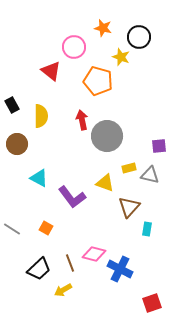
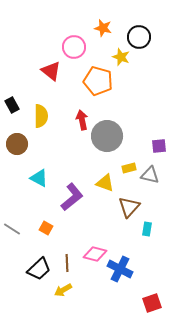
purple L-shape: rotated 92 degrees counterclockwise
pink diamond: moved 1 px right
brown line: moved 3 px left; rotated 18 degrees clockwise
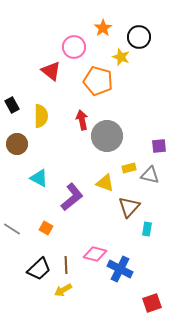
orange star: rotated 24 degrees clockwise
brown line: moved 1 px left, 2 px down
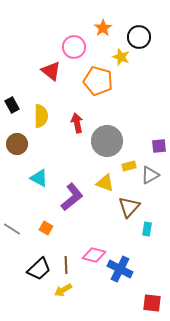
red arrow: moved 5 px left, 3 px down
gray circle: moved 5 px down
yellow rectangle: moved 2 px up
gray triangle: rotated 42 degrees counterclockwise
pink diamond: moved 1 px left, 1 px down
red square: rotated 24 degrees clockwise
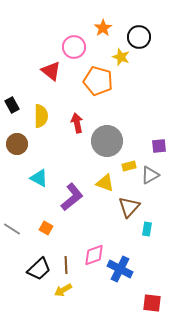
pink diamond: rotated 35 degrees counterclockwise
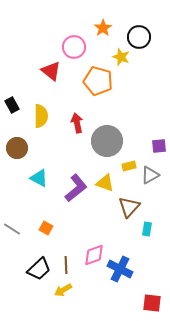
brown circle: moved 4 px down
purple L-shape: moved 4 px right, 9 px up
